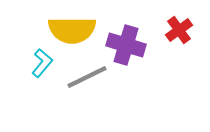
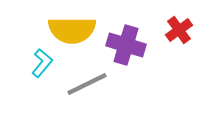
gray line: moved 7 px down
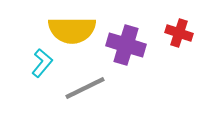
red cross: moved 3 px down; rotated 36 degrees counterclockwise
gray line: moved 2 px left, 4 px down
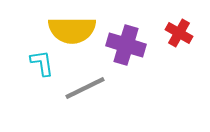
red cross: rotated 12 degrees clockwise
cyan L-shape: rotated 48 degrees counterclockwise
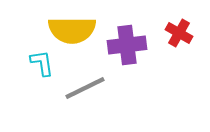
purple cross: moved 1 px right; rotated 24 degrees counterclockwise
